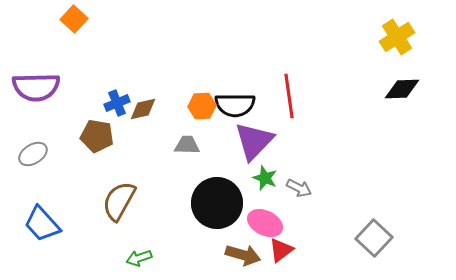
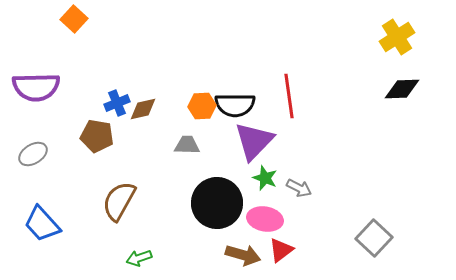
pink ellipse: moved 4 px up; rotated 16 degrees counterclockwise
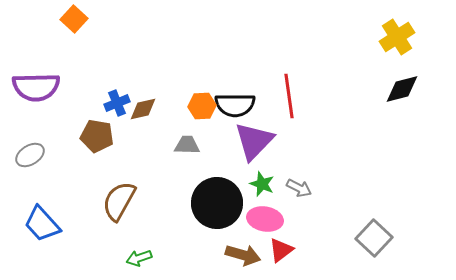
black diamond: rotated 12 degrees counterclockwise
gray ellipse: moved 3 px left, 1 px down
green star: moved 3 px left, 6 px down
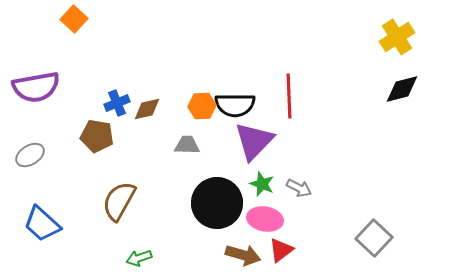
purple semicircle: rotated 9 degrees counterclockwise
red line: rotated 6 degrees clockwise
brown diamond: moved 4 px right
blue trapezoid: rotated 6 degrees counterclockwise
